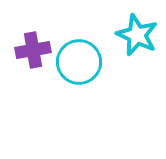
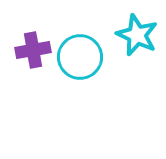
cyan circle: moved 1 px right, 5 px up
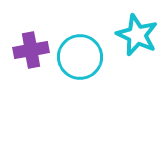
purple cross: moved 2 px left
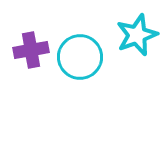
cyan star: rotated 27 degrees clockwise
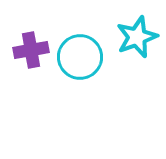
cyan star: moved 2 px down
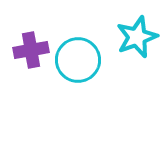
cyan circle: moved 2 px left, 3 px down
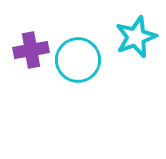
cyan star: moved 1 px left
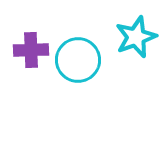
purple cross: rotated 8 degrees clockwise
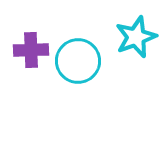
cyan circle: moved 1 px down
